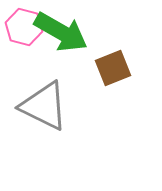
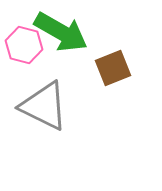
pink hexagon: moved 18 px down
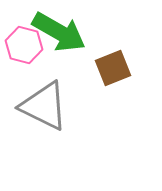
green arrow: moved 2 px left
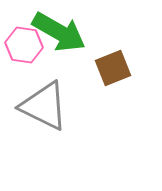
pink hexagon: rotated 6 degrees counterclockwise
